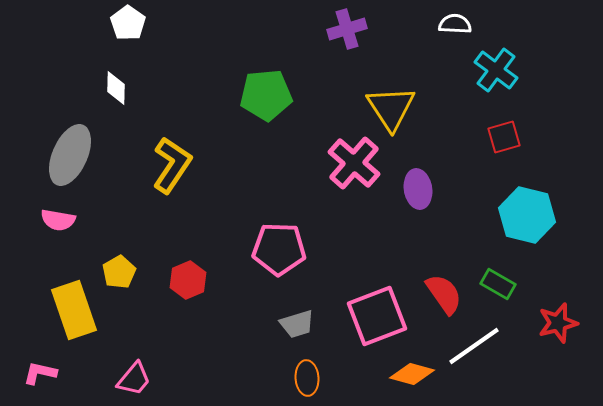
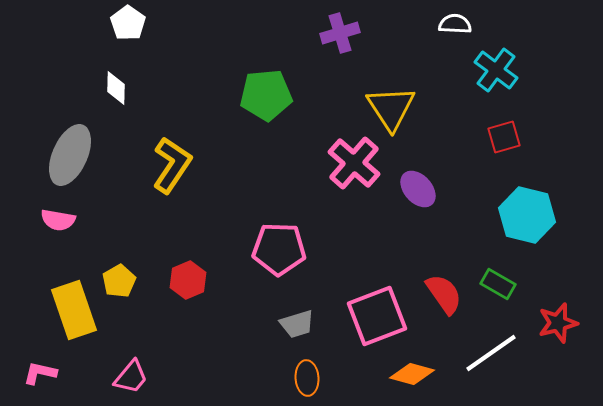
purple cross: moved 7 px left, 4 px down
purple ellipse: rotated 33 degrees counterclockwise
yellow pentagon: moved 9 px down
white line: moved 17 px right, 7 px down
pink trapezoid: moved 3 px left, 2 px up
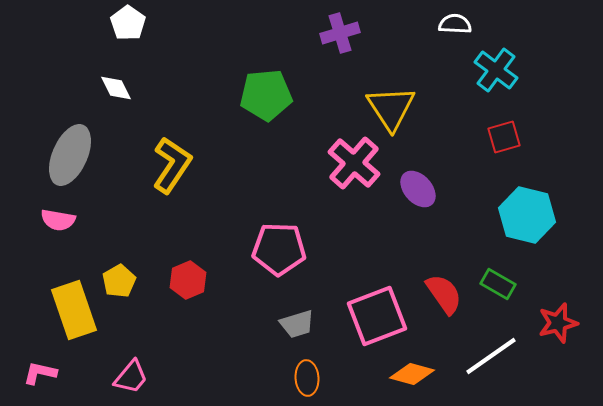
white diamond: rotated 28 degrees counterclockwise
white line: moved 3 px down
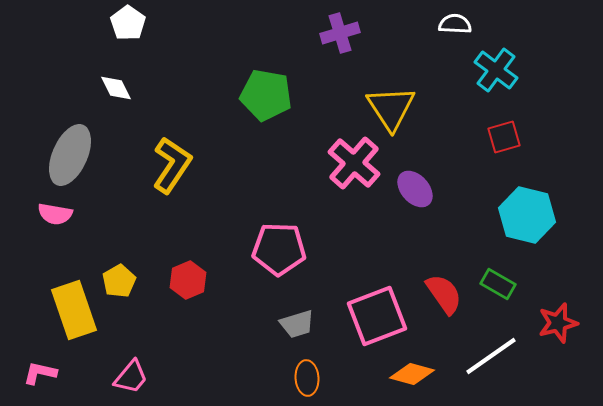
green pentagon: rotated 15 degrees clockwise
purple ellipse: moved 3 px left
pink semicircle: moved 3 px left, 6 px up
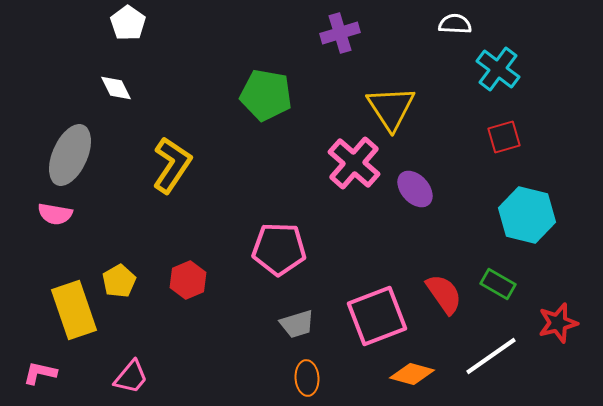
cyan cross: moved 2 px right, 1 px up
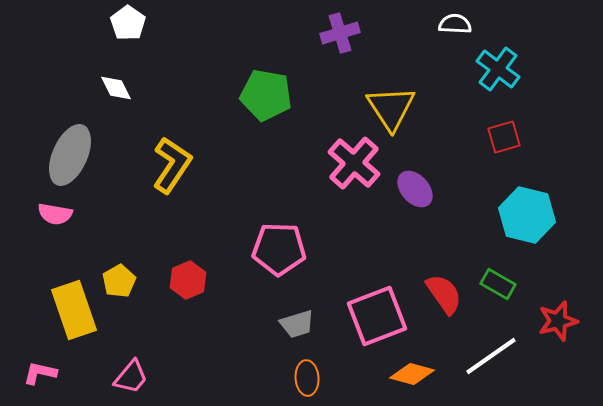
red star: moved 2 px up
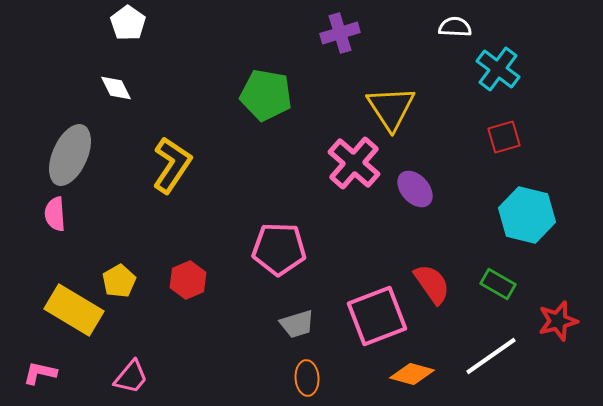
white semicircle: moved 3 px down
pink semicircle: rotated 76 degrees clockwise
red semicircle: moved 12 px left, 10 px up
yellow rectangle: rotated 40 degrees counterclockwise
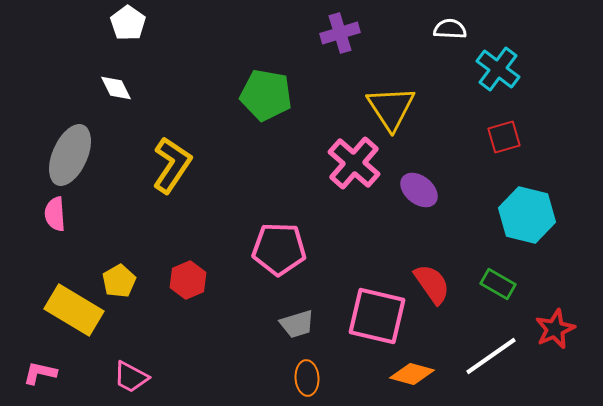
white semicircle: moved 5 px left, 2 px down
purple ellipse: moved 4 px right, 1 px down; rotated 9 degrees counterclockwise
pink square: rotated 34 degrees clockwise
red star: moved 3 px left, 8 px down; rotated 9 degrees counterclockwise
pink trapezoid: rotated 78 degrees clockwise
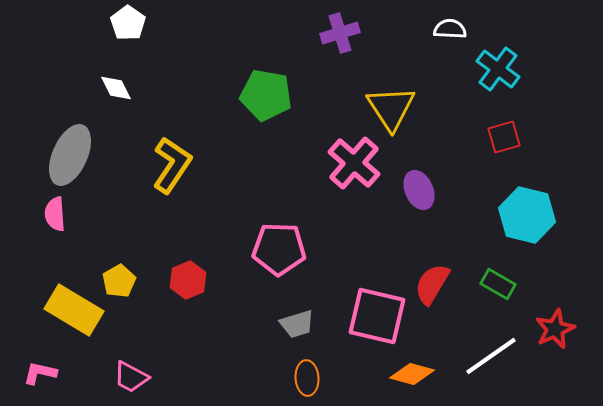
purple ellipse: rotated 27 degrees clockwise
red semicircle: rotated 114 degrees counterclockwise
